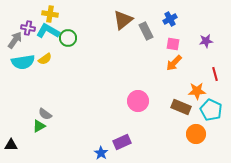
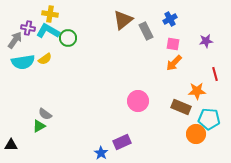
cyan pentagon: moved 2 px left, 9 px down; rotated 20 degrees counterclockwise
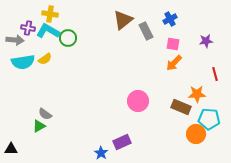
gray arrow: rotated 60 degrees clockwise
orange star: moved 3 px down
black triangle: moved 4 px down
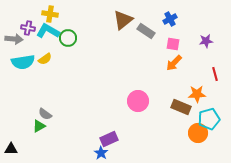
gray rectangle: rotated 30 degrees counterclockwise
gray arrow: moved 1 px left, 1 px up
cyan pentagon: rotated 20 degrees counterclockwise
orange circle: moved 2 px right, 1 px up
purple rectangle: moved 13 px left, 3 px up
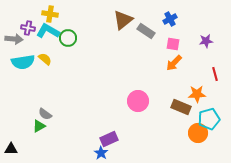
yellow semicircle: rotated 104 degrees counterclockwise
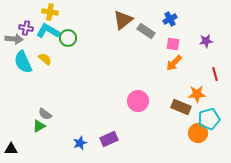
yellow cross: moved 2 px up
purple cross: moved 2 px left
cyan semicircle: rotated 75 degrees clockwise
blue star: moved 21 px left, 10 px up; rotated 16 degrees clockwise
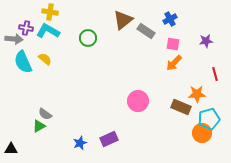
green circle: moved 20 px right
orange circle: moved 4 px right
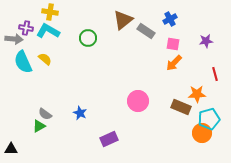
blue star: moved 30 px up; rotated 24 degrees counterclockwise
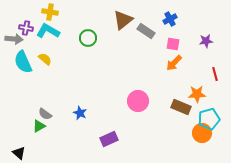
black triangle: moved 8 px right, 4 px down; rotated 40 degrees clockwise
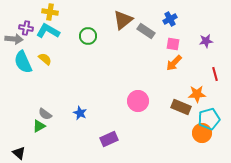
green circle: moved 2 px up
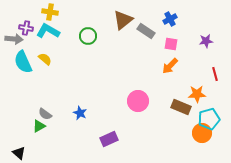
pink square: moved 2 px left
orange arrow: moved 4 px left, 3 px down
